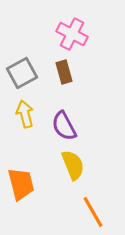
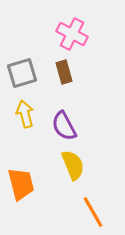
gray square: rotated 12 degrees clockwise
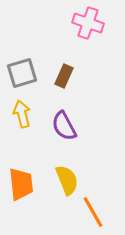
pink cross: moved 16 px right, 11 px up; rotated 8 degrees counterclockwise
brown rectangle: moved 4 px down; rotated 40 degrees clockwise
yellow arrow: moved 3 px left
yellow semicircle: moved 6 px left, 15 px down
orange trapezoid: rotated 8 degrees clockwise
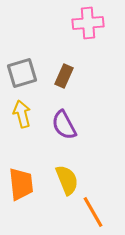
pink cross: rotated 24 degrees counterclockwise
purple semicircle: moved 1 px up
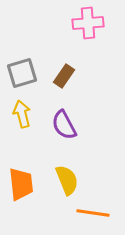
brown rectangle: rotated 10 degrees clockwise
orange line: moved 1 px down; rotated 52 degrees counterclockwise
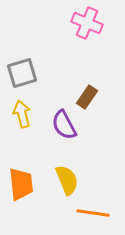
pink cross: moved 1 px left; rotated 28 degrees clockwise
brown rectangle: moved 23 px right, 21 px down
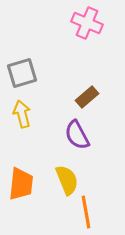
brown rectangle: rotated 15 degrees clockwise
purple semicircle: moved 13 px right, 10 px down
orange trapezoid: rotated 12 degrees clockwise
orange line: moved 7 px left, 1 px up; rotated 72 degrees clockwise
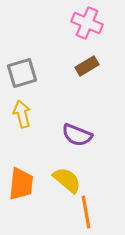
brown rectangle: moved 31 px up; rotated 10 degrees clockwise
purple semicircle: rotated 40 degrees counterclockwise
yellow semicircle: rotated 28 degrees counterclockwise
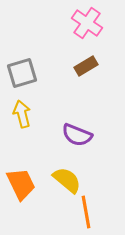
pink cross: rotated 12 degrees clockwise
brown rectangle: moved 1 px left
orange trapezoid: rotated 32 degrees counterclockwise
